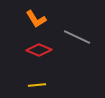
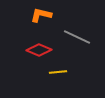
orange L-shape: moved 5 px right, 4 px up; rotated 135 degrees clockwise
yellow line: moved 21 px right, 13 px up
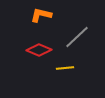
gray line: rotated 68 degrees counterclockwise
yellow line: moved 7 px right, 4 px up
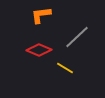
orange L-shape: rotated 20 degrees counterclockwise
yellow line: rotated 36 degrees clockwise
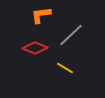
gray line: moved 6 px left, 2 px up
red diamond: moved 4 px left, 2 px up
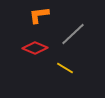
orange L-shape: moved 2 px left
gray line: moved 2 px right, 1 px up
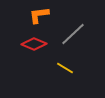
red diamond: moved 1 px left, 4 px up
